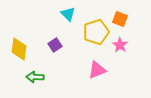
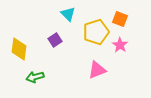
purple square: moved 5 px up
green arrow: rotated 18 degrees counterclockwise
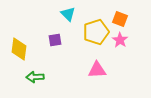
purple square: rotated 24 degrees clockwise
pink star: moved 5 px up
pink triangle: rotated 18 degrees clockwise
green arrow: rotated 12 degrees clockwise
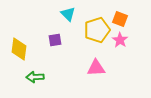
yellow pentagon: moved 1 px right, 2 px up
pink triangle: moved 1 px left, 2 px up
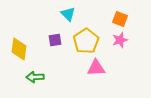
yellow pentagon: moved 11 px left, 11 px down; rotated 15 degrees counterclockwise
pink star: rotated 21 degrees clockwise
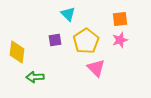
orange square: rotated 28 degrees counterclockwise
yellow diamond: moved 2 px left, 3 px down
pink triangle: rotated 48 degrees clockwise
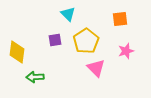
pink star: moved 6 px right, 11 px down
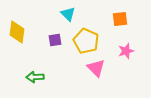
yellow pentagon: rotated 15 degrees counterclockwise
yellow diamond: moved 20 px up
